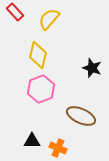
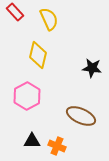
yellow semicircle: rotated 115 degrees clockwise
black star: rotated 12 degrees counterclockwise
pink hexagon: moved 14 px left, 7 px down; rotated 8 degrees counterclockwise
orange cross: moved 1 px left, 2 px up
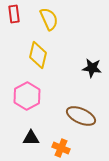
red rectangle: moved 1 px left, 2 px down; rotated 36 degrees clockwise
black triangle: moved 1 px left, 3 px up
orange cross: moved 4 px right, 2 px down
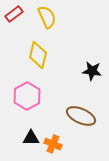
red rectangle: rotated 60 degrees clockwise
yellow semicircle: moved 2 px left, 2 px up
black star: moved 3 px down
orange cross: moved 8 px left, 4 px up
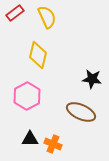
red rectangle: moved 1 px right, 1 px up
black star: moved 8 px down
brown ellipse: moved 4 px up
black triangle: moved 1 px left, 1 px down
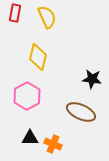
red rectangle: rotated 42 degrees counterclockwise
yellow diamond: moved 2 px down
black triangle: moved 1 px up
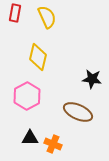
brown ellipse: moved 3 px left
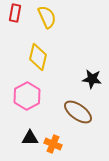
brown ellipse: rotated 12 degrees clockwise
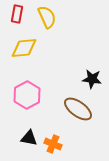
red rectangle: moved 2 px right, 1 px down
yellow diamond: moved 14 px left, 9 px up; rotated 72 degrees clockwise
pink hexagon: moved 1 px up
brown ellipse: moved 3 px up
black triangle: moved 1 px left; rotated 12 degrees clockwise
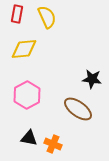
yellow diamond: moved 1 px down
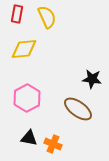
pink hexagon: moved 3 px down
